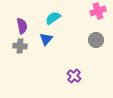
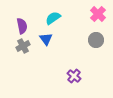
pink cross: moved 3 px down; rotated 28 degrees counterclockwise
blue triangle: rotated 16 degrees counterclockwise
gray cross: moved 3 px right; rotated 32 degrees counterclockwise
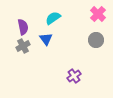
purple semicircle: moved 1 px right, 1 px down
purple cross: rotated 16 degrees clockwise
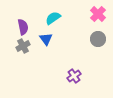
gray circle: moved 2 px right, 1 px up
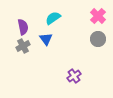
pink cross: moved 2 px down
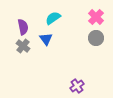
pink cross: moved 2 px left, 1 px down
gray circle: moved 2 px left, 1 px up
gray cross: rotated 24 degrees counterclockwise
purple cross: moved 3 px right, 10 px down
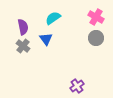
pink cross: rotated 14 degrees counterclockwise
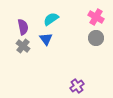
cyan semicircle: moved 2 px left, 1 px down
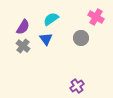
purple semicircle: rotated 42 degrees clockwise
gray circle: moved 15 px left
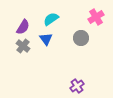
pink cross: rotated 28 degrees clockwise
